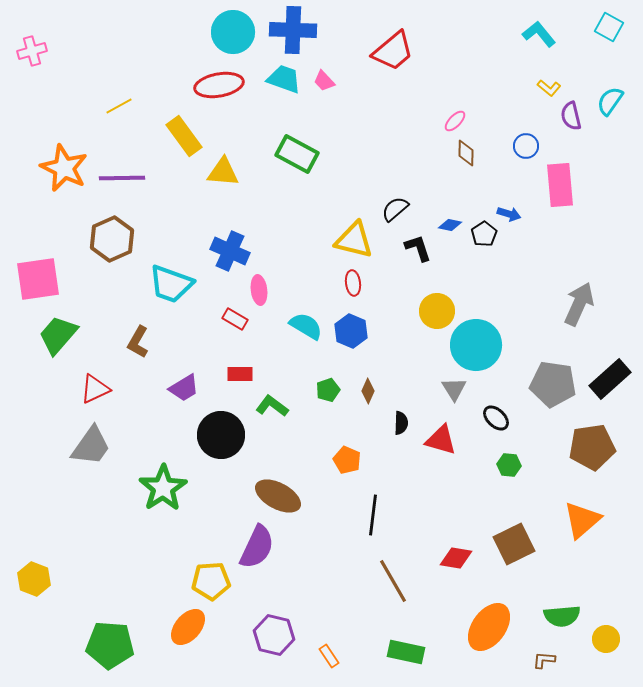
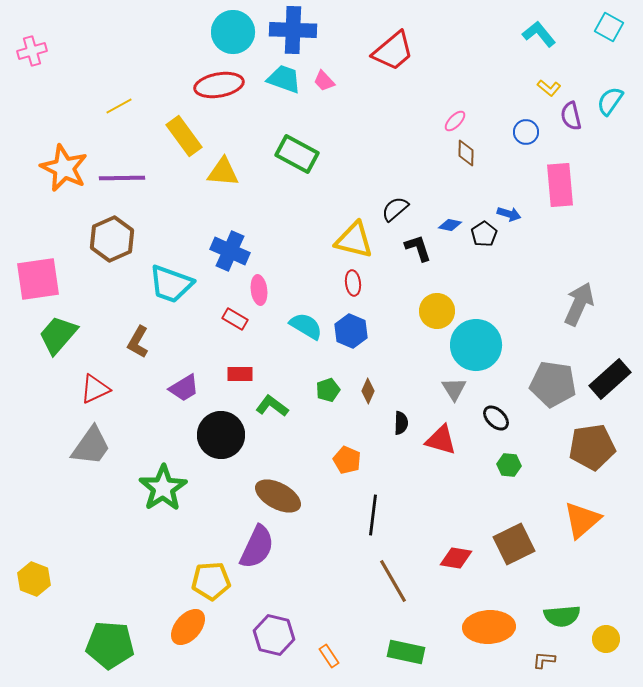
blue circle at (526, 146): moved 14 px up
orange ellipse at (489, 627): rotated 51 degrees clockwise
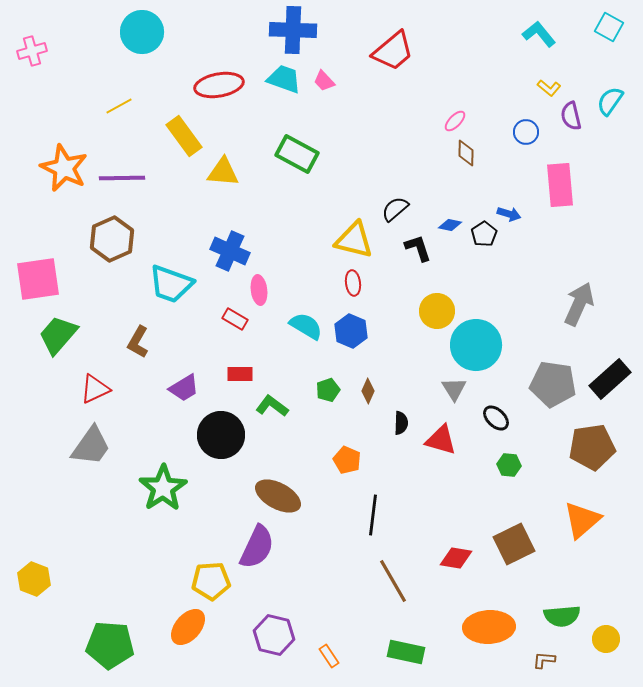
cyan circle at (233, 32): moved 91 px left
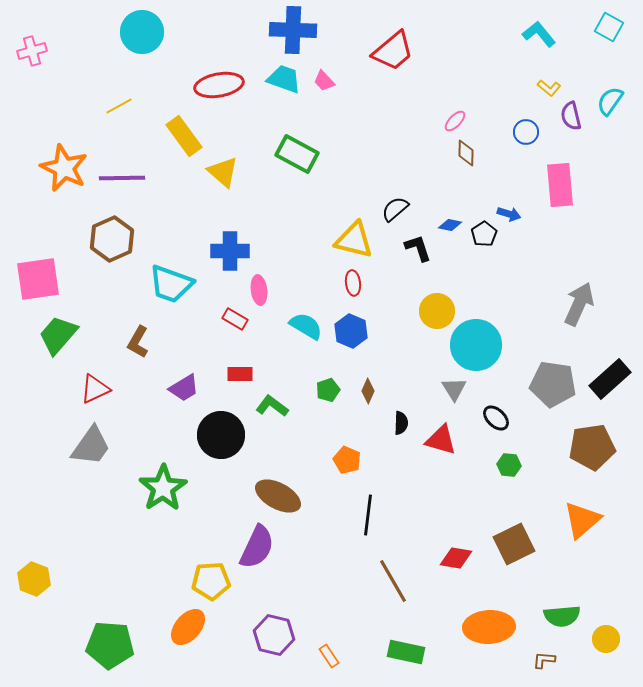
yellow triangle at (223, 172): rotated 36 degrees clockwise
blue cross at (230, 251): rotated 24 degrees counterclockwise
black line at (373, 515): moved 5 px left
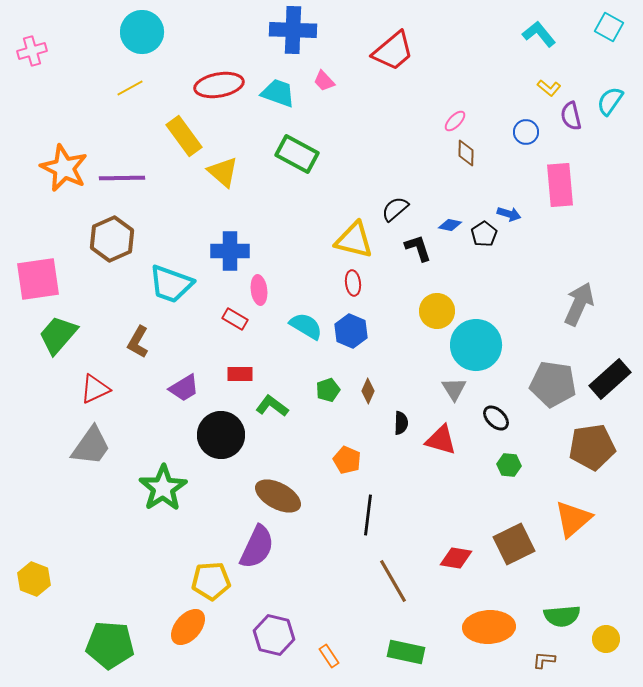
cyan trapezoid at (284, 79): moved 6 px left, 14 px down
yellow line at (119, 106): moved 11 px right, 18 px up
orange triangle at (582, 520): moved 9 px left, 1 px up
